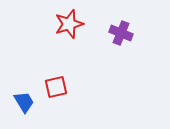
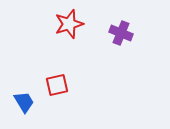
red square: moved 1 px right, 2 px up
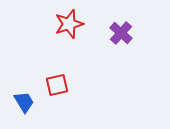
purple cross: rotated 20 degrees clockwise
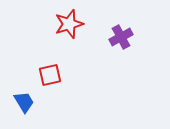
purple cross: moved 4 px down; rotated 20 degrees clockwise
red square: moved 7 px left, 10 px up
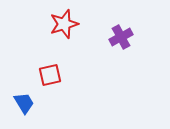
red star: moved 5 px left
blue trapezoid: moved 1 px down
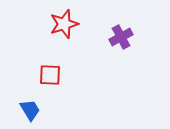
red square: rotated 15 degrees clockwise
blue trapezoid: moved 6 px right, 7 px down
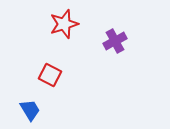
purple cross: moved 6 px left, 4 px down
red square: rotated 25 degrees clockwise
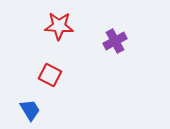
red star: moved 5 px left, 2 px down; rotated 20 degrees clockwise
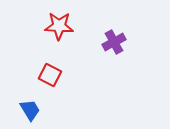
purple cross: moved 1 px left, 1 px down
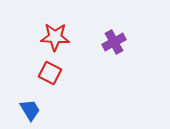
red star: moved 4 px left, 11 px down
red square: moved 2 px up
